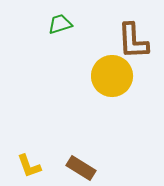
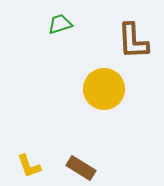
yellow circle: moved 8 px left, 13 px down
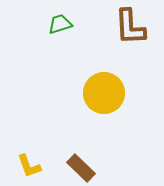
brown L-shape: moved 3 px left, 14 px up
yellow circle: moved 4 px down
brown rectangle: rotated 12 degrees clockwise
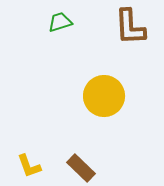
green trapezoid: moved 2 px up
yellow circle: moved 3 px down
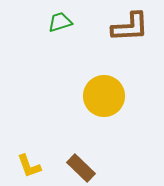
brown L-shape: rotated 90 degrees counterclockwise
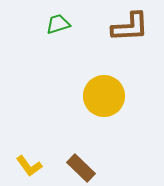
green trapezoid: moved 2 px left, 2 px down
yellow L-shape: rotated 16 degrees counterclockwise
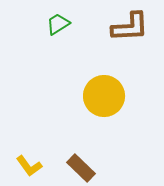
green trapezoid: rotated 15 degrees counterclockwise
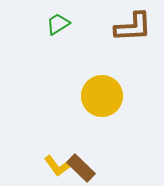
brown L-shape: moved 3 px right
yellow circle: moved 2 px left
yellow L-shape: moved 28 px right
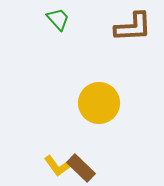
green trapezoid: moved 5 px up; rotated 80 degrees clockwise
yellow circle: moved 3 px left, 7 px down
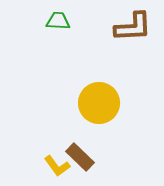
green trapezoid: moved 2 px down; rotated 45 degrees counterclockwise
brown rectangle: moved 1 px left, 11 px up
